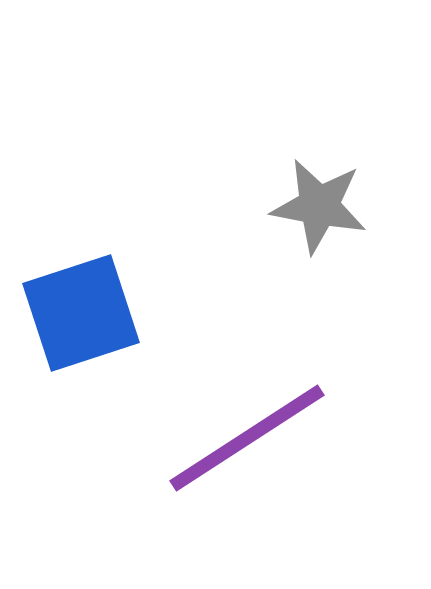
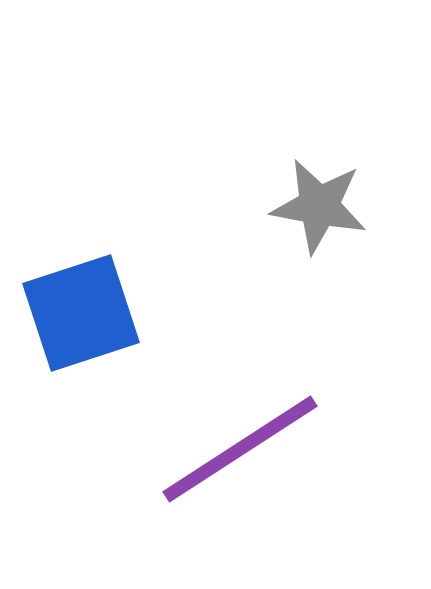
purple line: moved 7 px left, 11 px down
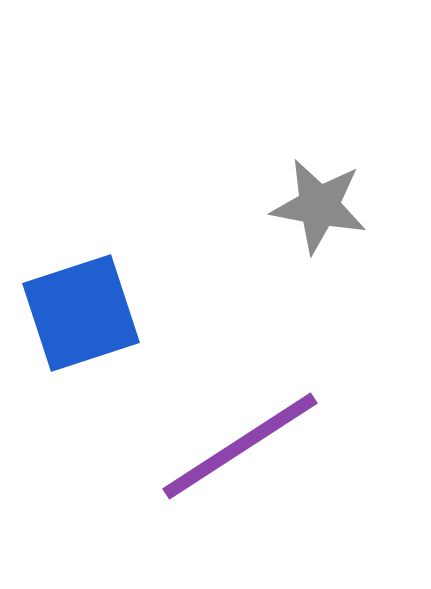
purple line: moved 3 px up
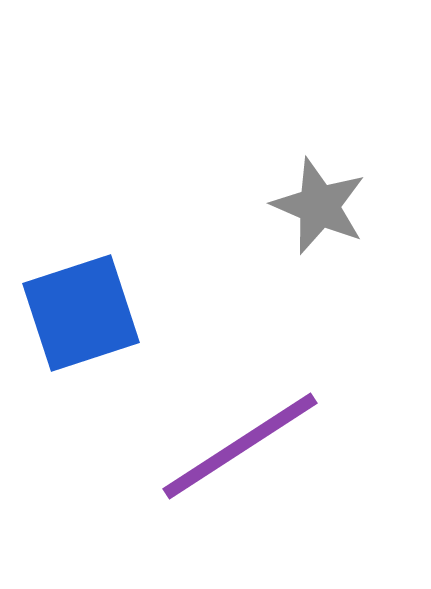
gray star: rotated 12 degrees clockwise
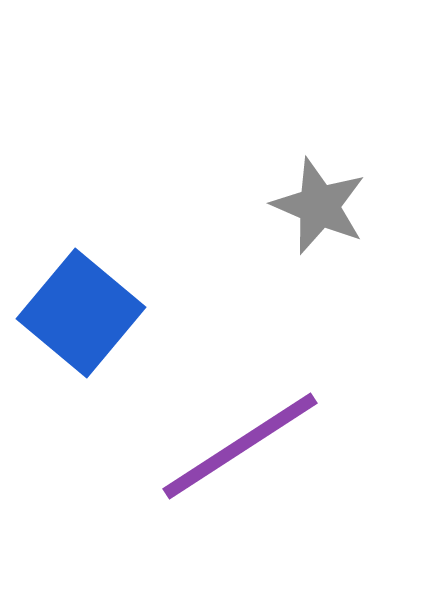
blue square: rotated 32 degrees counterclockwise
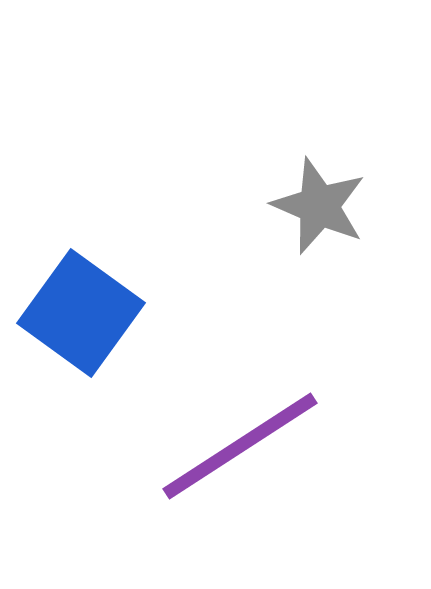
blue square: rotated 4 degrees counterclockwise
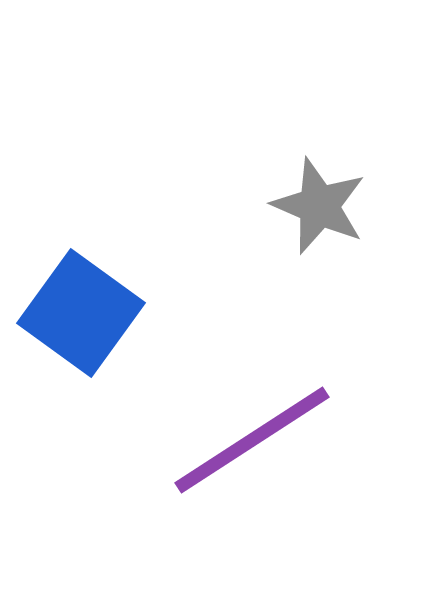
purple line: moved 12 px right, 6 px up
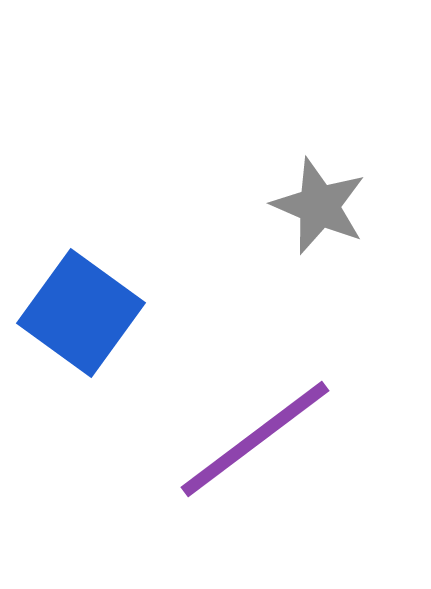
purple line: moved 3 px right, 1 px up; rotated 4 degrees counterclockwise
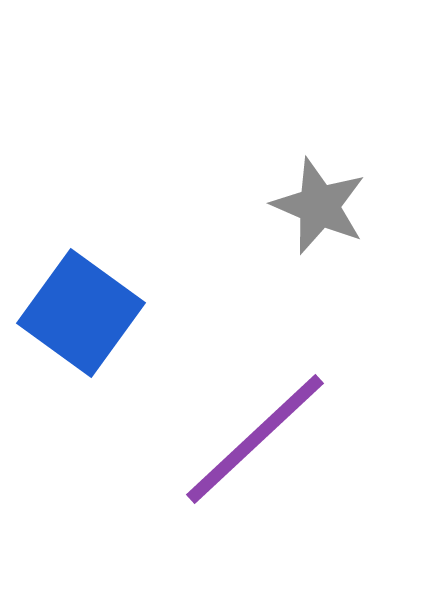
purple line: rotated 6 degrees counterclockwise
